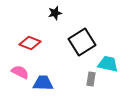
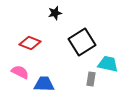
blue trapezoid: moved 1 px right, 1 px down
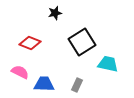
gray rectangle: moved 14 px left, 6 px down; rotated 16 degrees clockwise
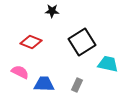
black star: moved 3 px left, 2 px up; rotated 16 degrees clockwise
red diamond: moved 1 px right, 1 px up
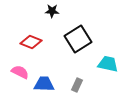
black square: moved 4 px left, 3 px up
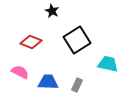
black star: rotated 24 degrees clockwise
black square: moved 1 px left, 1 px down
blue trapezoid: moved 4 px right, 2 px up
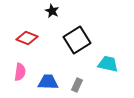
red diamond: moved 4 px left, 4 px up
pink semicircle: rotated 72 degrees clockwise
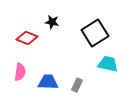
black star: moved 11 px down; rotated 16 degrees counterclockwise
black square: moved 18 px right, 7 px up
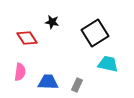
red diamond: rotated 35 degrees clockwise
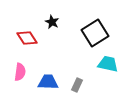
black star: rotated 16 degrees clockwise
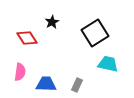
black star: rotated 16 degrees clockwise
blue trapezoid: moved 2 px left, 2 px down
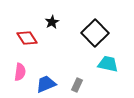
black square: rotated 12 degrees counterclockwise
blue trapezoid: rotated 25 degrees counterclockwise
